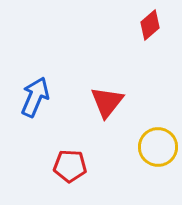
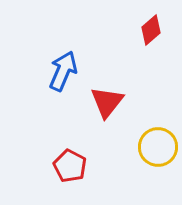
red diamond: moved 1 px right, 5 px down
blue arrow: moved 28 px right, 26 px up
red pentagon: rotated 24 degrees clockwise
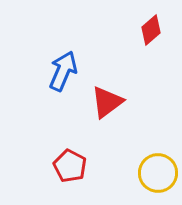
red triangle: rotated 15 degrees clockwise
yellow circle: moved 26 px down
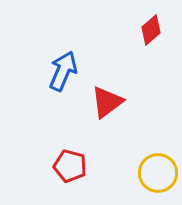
red pentagon: rotated 12 degrees counterclockwise
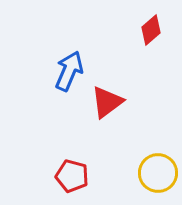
blue arrow: moved 6 px right
red pentagon: moved 2 px right, 10 px down
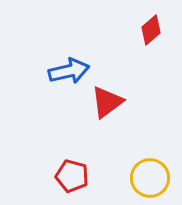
blue arrow: rotated 54 degrees clockwise
yellow circle: moved 8 px left, 5 px down
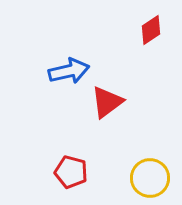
red diamond: rotated 8 degrees clockwise
red pentagon: moved 1 px left, 4 px up
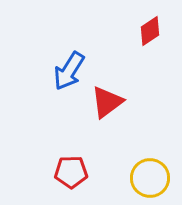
red diamond: moved 1 px left, 1 px down
blue arrow: rotated 135 degrees clockwise
red pentagon: rotated 16 degrees counterclockwise
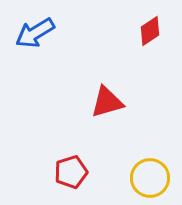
blue arrow: moved 34 px left, 38 px up; rotated 27 degrees clockwise
red triangle: rotated 21 degrees clockwise
red pentagon: rotated 16 degrees counterclockwise
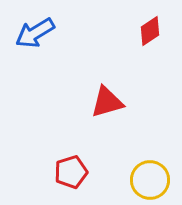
yellow circle: moved 2 px down
